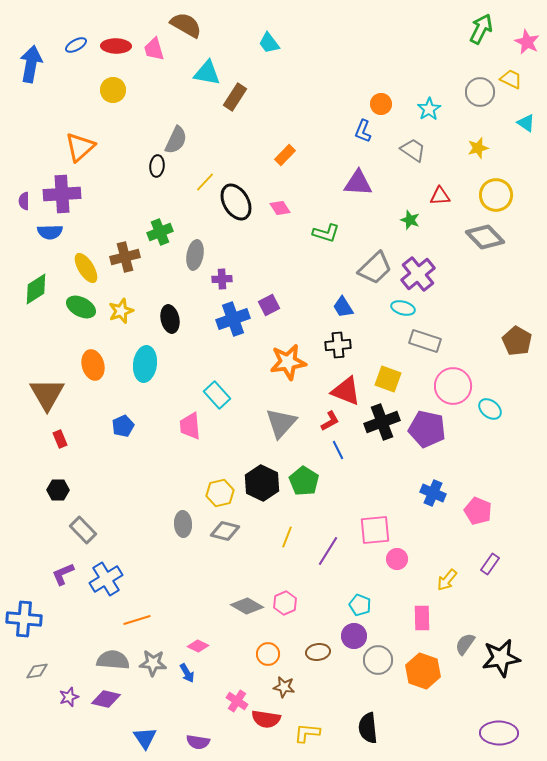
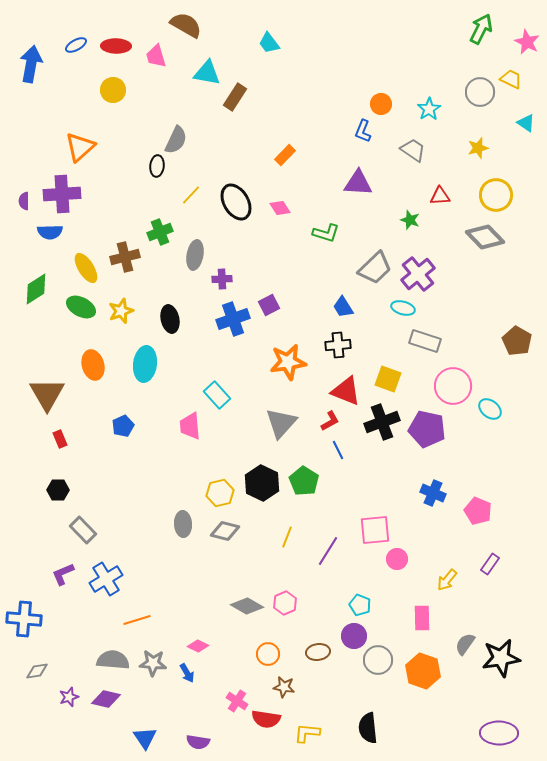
pink trapezoid at (154, 49): moved 2 px right, 7 px down
yellow line at (205, 182): moved 14 px left, 13 px down
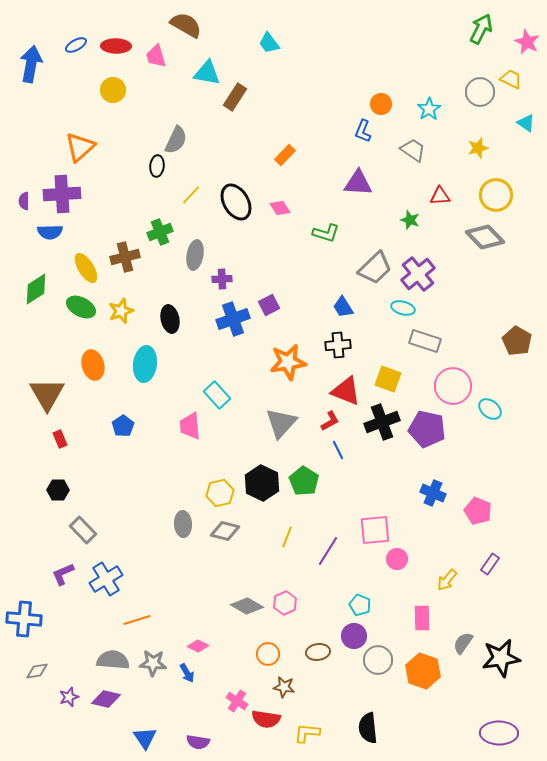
blue pentagon at (123, 426): rotated 10 degrees counterclockwise
gray semicircle at (465, 644): moved 2 px left, 1 px up
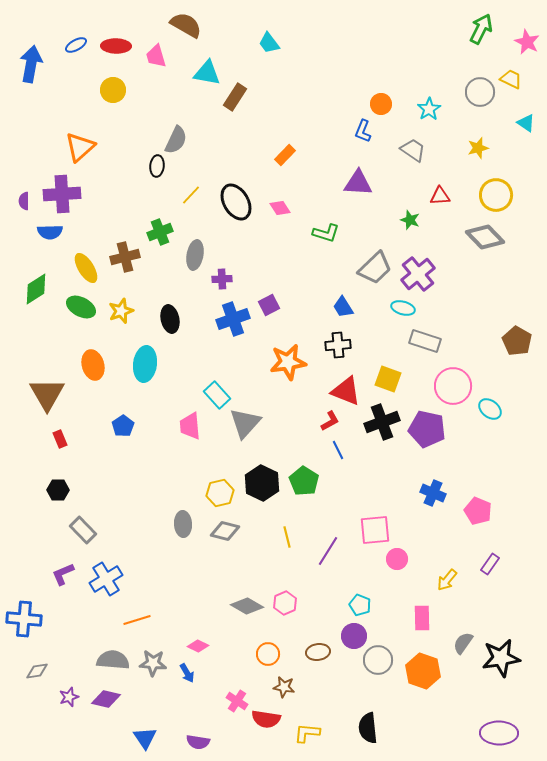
gray triangle at (281, 423): moved 36 px left
yellow line at (287, 537): rotated 35 degrees counterclockwise
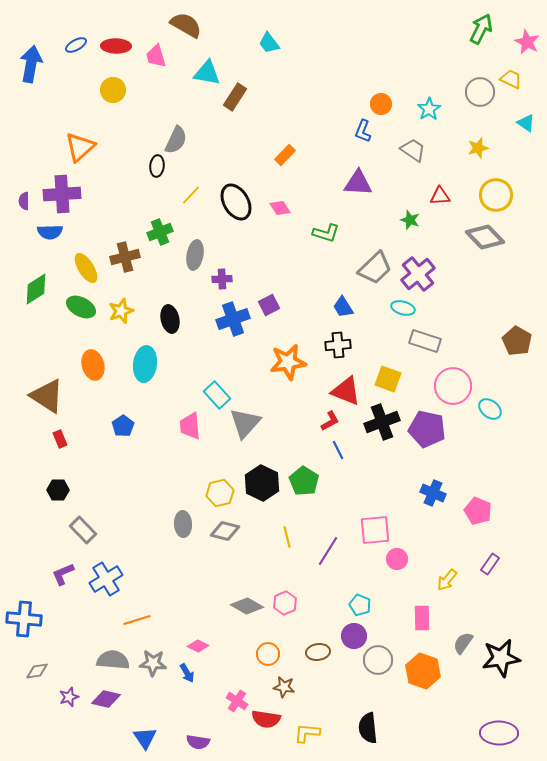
brown triangle at (47, 394): moved 2 px down; rotated 27 degrees counterclockwise
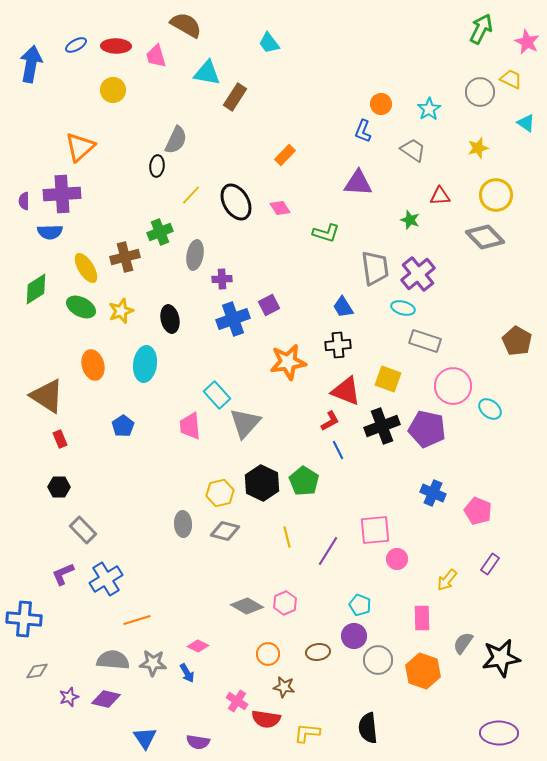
gray trapezoid at (375, 268): rotated 54 degrees counterclockwise
black cross at (382, 422): moved 4 px down
black hexagon at (58, 490): moved 1 px right, 3 px up
